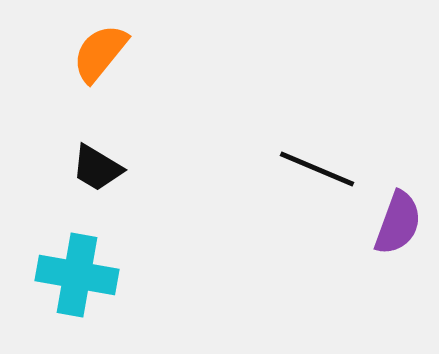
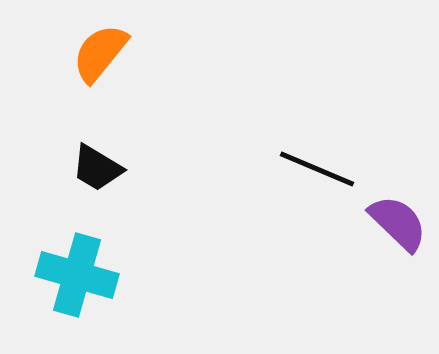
purple semicircle: rotated 66 degrees counterclockwise
cyan cross: rotated 6 degrees clockwise
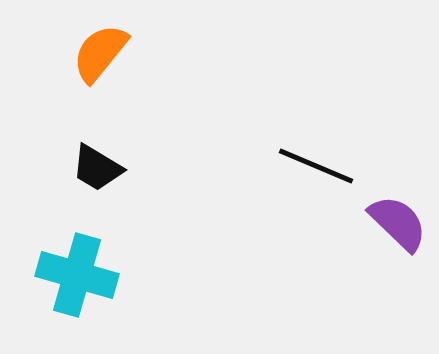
black line: moved 1 px left, 3 px up
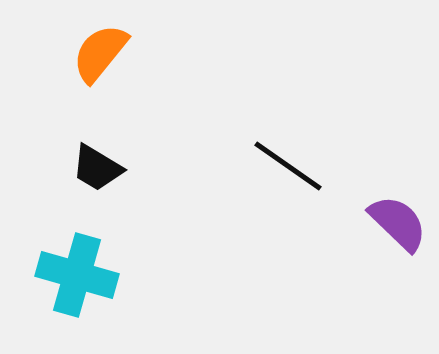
black line: moved 28 px left; rotated 12 degrees clockwise
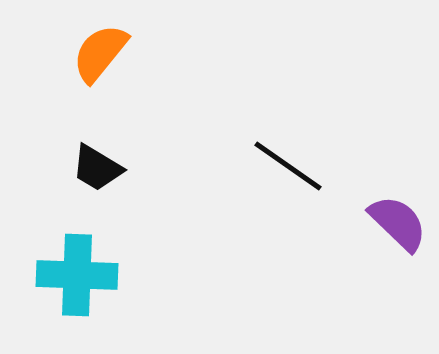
cyan cross: rotated 14 degrees counterclockwise
